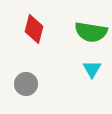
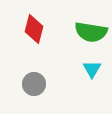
gray circle: moved 8 px right
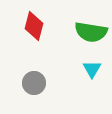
red diamond: moved 3 px up
gray circle: moved 1 px up
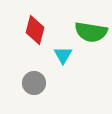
red diamond: moved 1 px right, 4 px down
cyan triangle: moved 29 px left, 14 px up
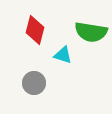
cyan triangle: rotated 42 degrees counterclockwise
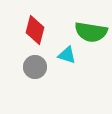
cyan triangle: moved 4 px right
gray circle: moved 1 px right, 16 px up
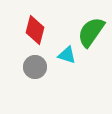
green semicircle: rotated 116 degrees clockwise
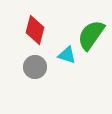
green semicircle: moved 3 px down
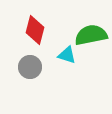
green semicircle: rotated 44 degrees clockwise
gray circle: moved 5 px left
